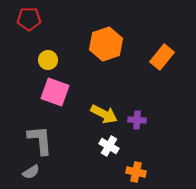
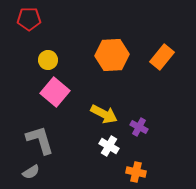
orange hexagon: moved 6 px right, 11 px down; rotated 16 degrees clockwise
pink square: rotated 20 degrees clockwise
purple cross: moved 2 px right, 7 px down; rotated 24 degrees clockwise
gray L-shape: rotated 12 degrees counterclockwise
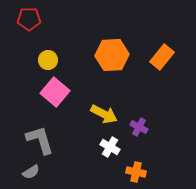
white cross: moved 1 px right, 1 px down
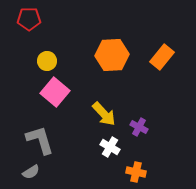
yellow circle: moved 1 px left, 1 px down
yellow arrow: rotated 20 degrees clockwise
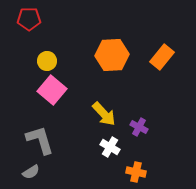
pink square: moved 3 px left, 2 px up
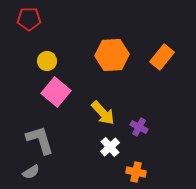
pink square: moved 4 px right, 2 px down
yellow arrow: moved 1 px left, 1 px up
white cross: rotated 18 degrees clockwise
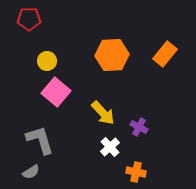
orange rectangle: moved 3 px right, 3 px up
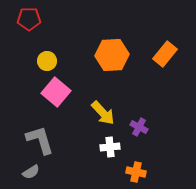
white cross: rotated 36 degrees clockwise
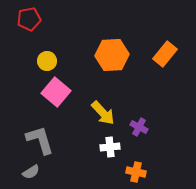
red pentagon: rotated 10 degrees counterclockwise
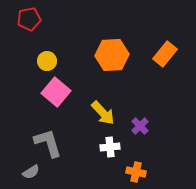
purple cross: moved 1 px right, 1 px up; rotated 18 degrees clockwise
gray L-shape: moved 8 px right, 3 px down
